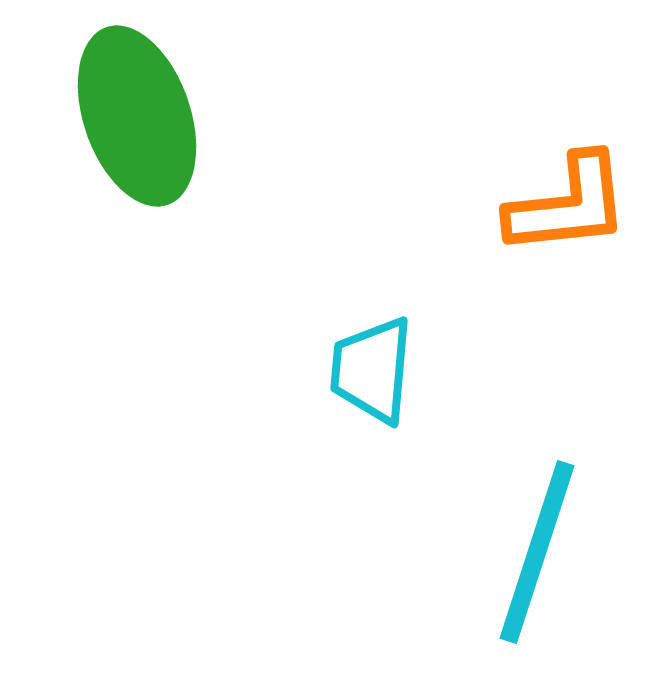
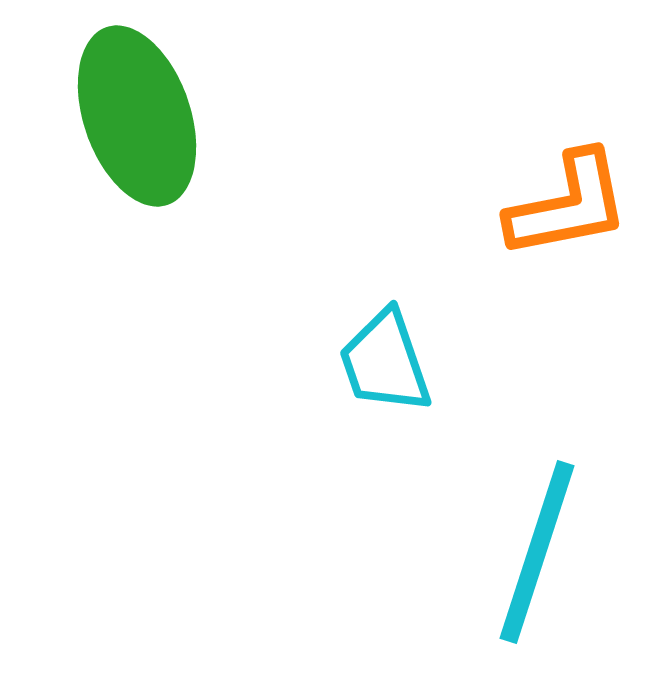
orange L-shape: rotated 5 degrees counterclockwise
cyan trapezoid: moved 13 px right, 8 px up; rotated 24 degrees counterclockwise
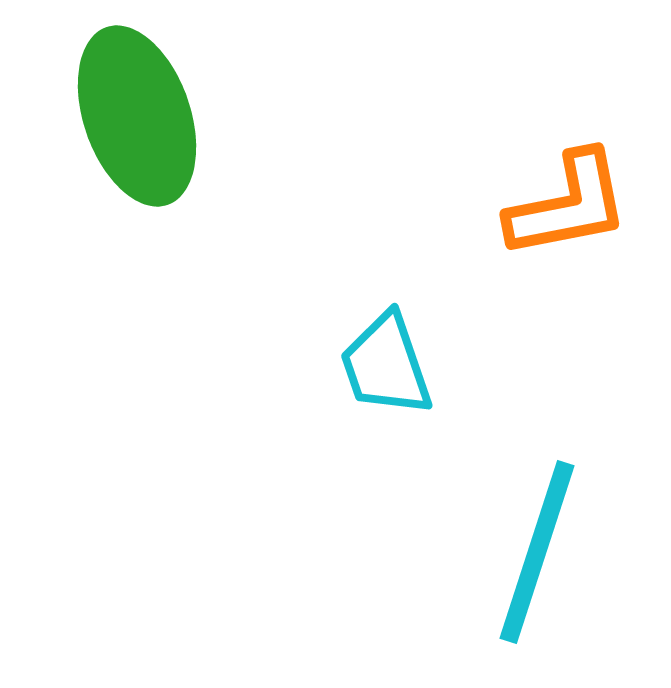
cyan trapezoid: moved 1 px right, 3 px down
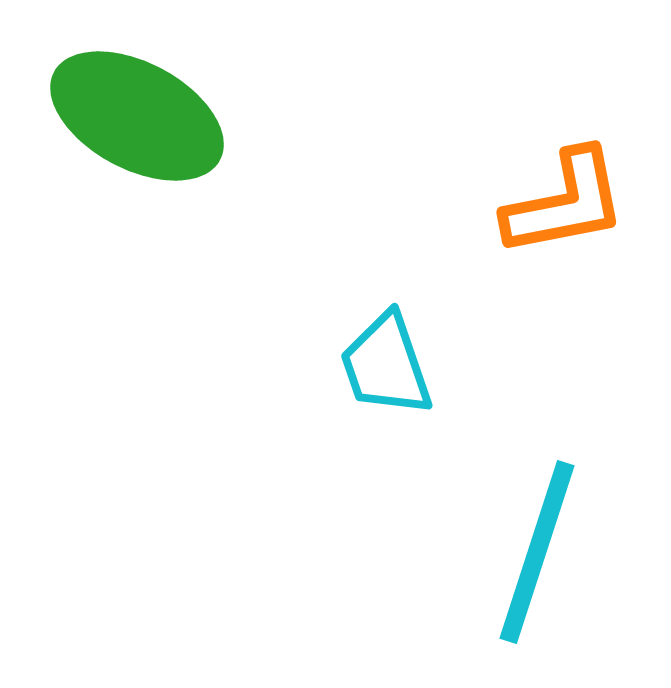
green ellipse: rotated 43 degrees counterclockwise
orange L-shape: moved 3 px left, 2 px up
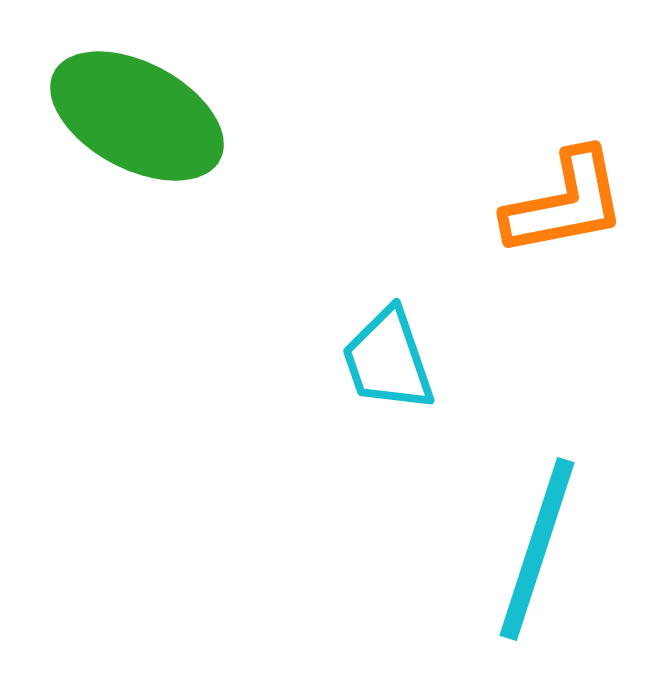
cyan trapezoid: moved 2 px right, 5 px up
cyan line: moved 3 px up
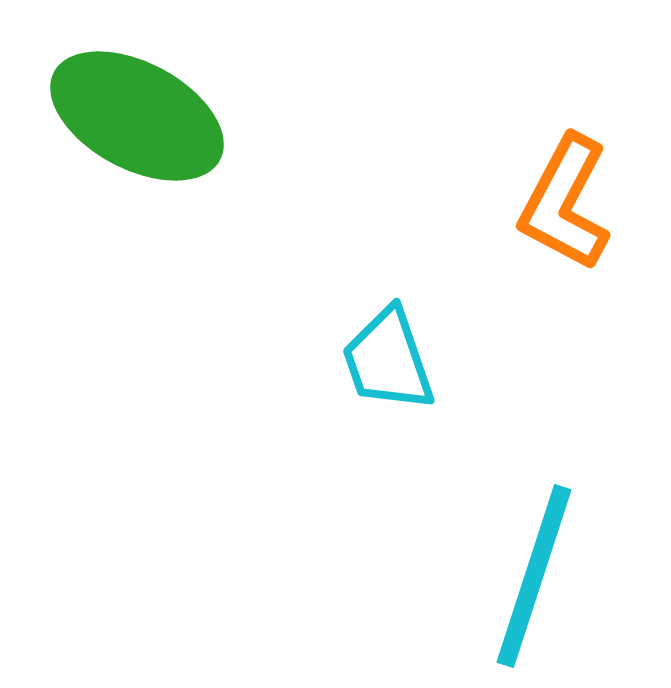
orange L-shape: rotated 129 degrees clockwise
cyan line: moved 3 px left, 27 px down
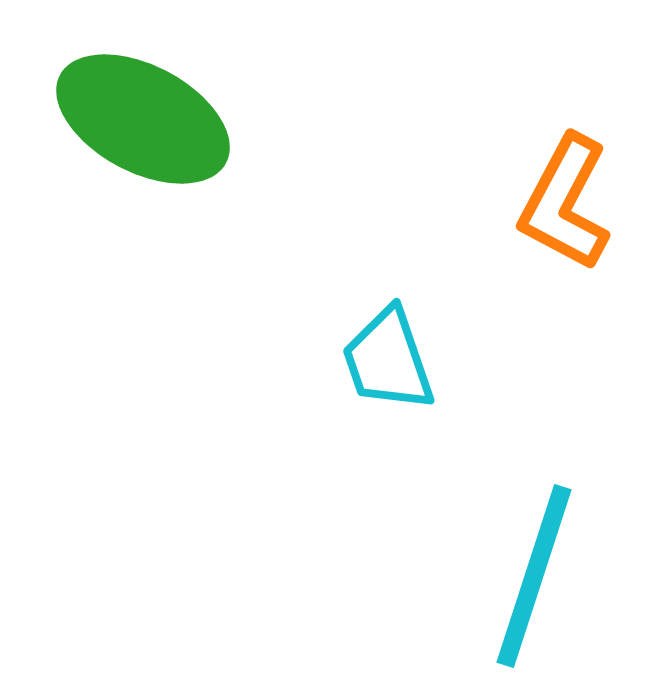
green ellipse: moved 6 px right, 3 px down
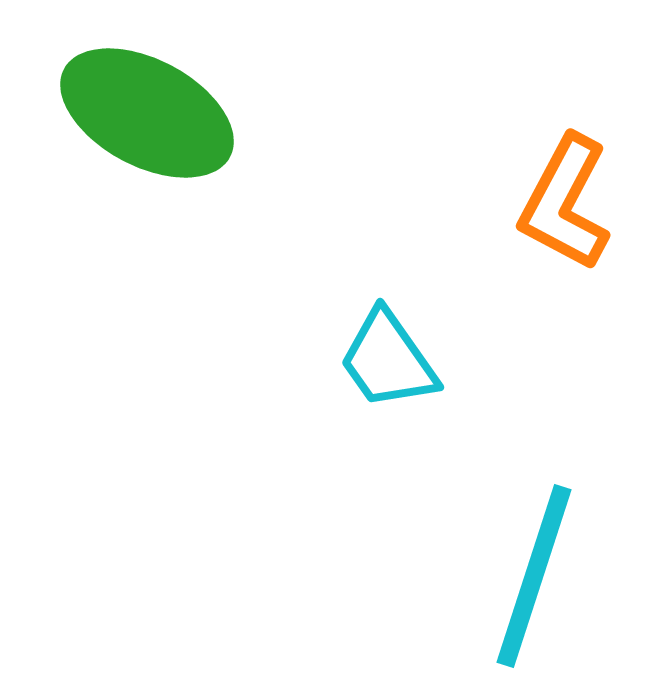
green ellipse: moved 4 px right, 6 px up
cyan trapezoid: rotated 16 degrees counterclockwise
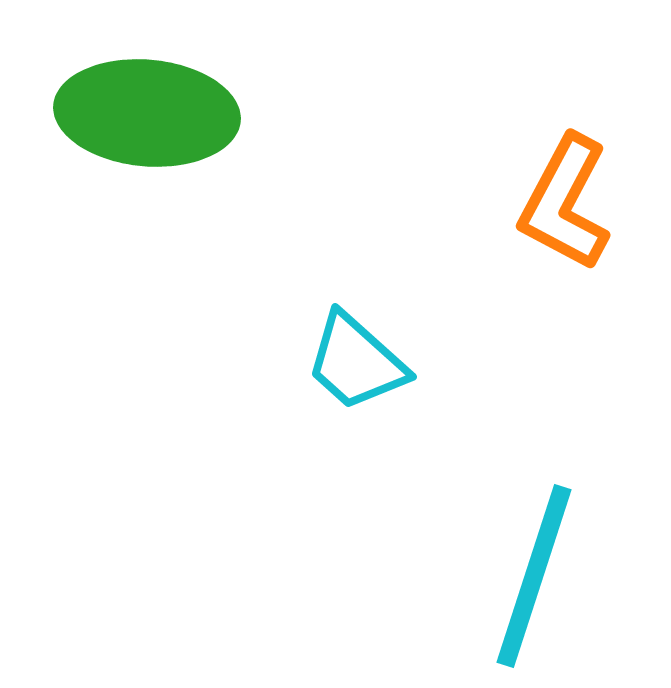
green ellipse: rotated 23 degrees counterclockwise
cyan trapezoid: moved 32 px left, 2 px down; rotated 13 degrees counterclockwise
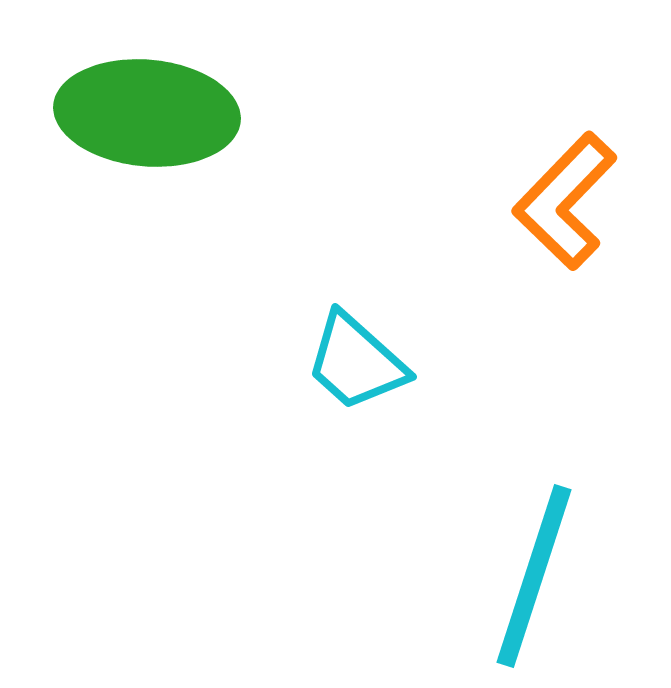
orange L-shape: moved 2 px up; rotated 16 degrees clockwise
